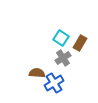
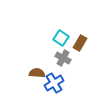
gray cross: rotated 28 degrees counterclockwise
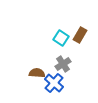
brown rectangle: moved 8 px up
gray cross: moved 6 px down; rotated 28 degrees clockwise
blue cross: rotated 18 degrees counterclockwise
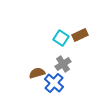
brown rectangle: rotated 35 degrees clockwise
brown semicircle: rotated 21 degrees counterclockwise
